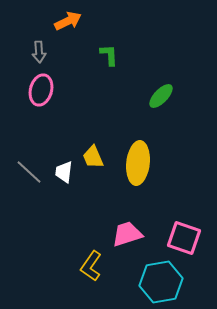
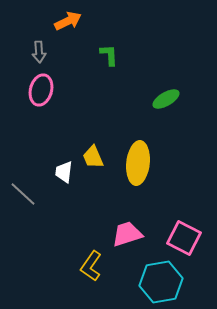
green ellipse: moved 5 px right, 3 px down; rotated 16 degrees clockwise
gray line: moved 6 px left, 22 px down
pink square: rotated 8 degrees clockwise
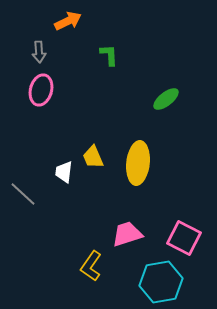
green ellipse: rotated 8 degrees counterclockwise
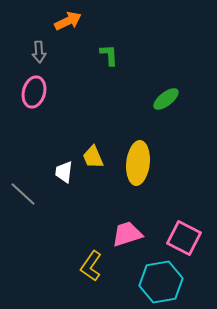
pink ellipse: moved 7 px left, 2 px down
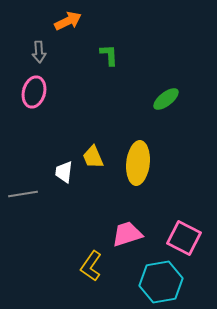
gray line: rotated 52 degrees counterclockwise
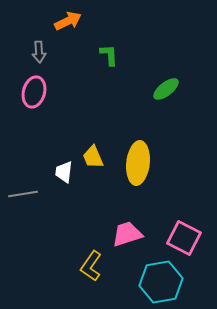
green ellipse: moved 10 px up
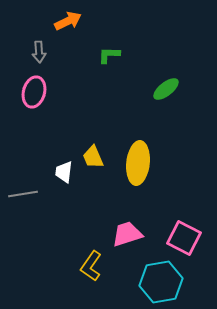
green L-shape: rotated 85 degrees counterclockwise
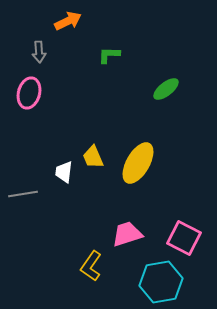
pink ellipse: moved 5 px left, 1 px down
yellow ellipse: rotated 24 degrees clockwise
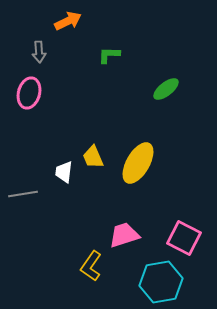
pink trapezoid: moved 3 px left, 1 px down
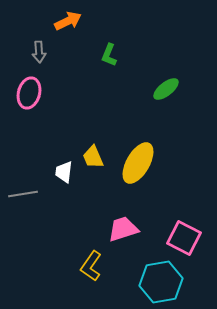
green L-shape: rotated 70 degrees counterclockwise
pink trapezoid: moved 1 px left, 6 px up
